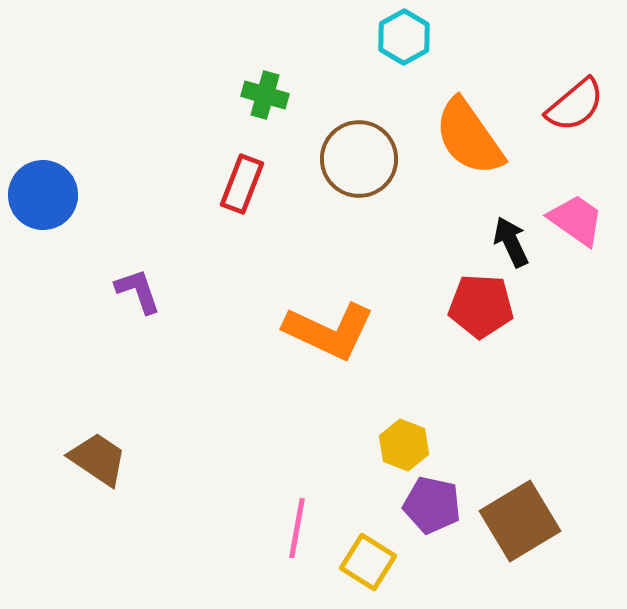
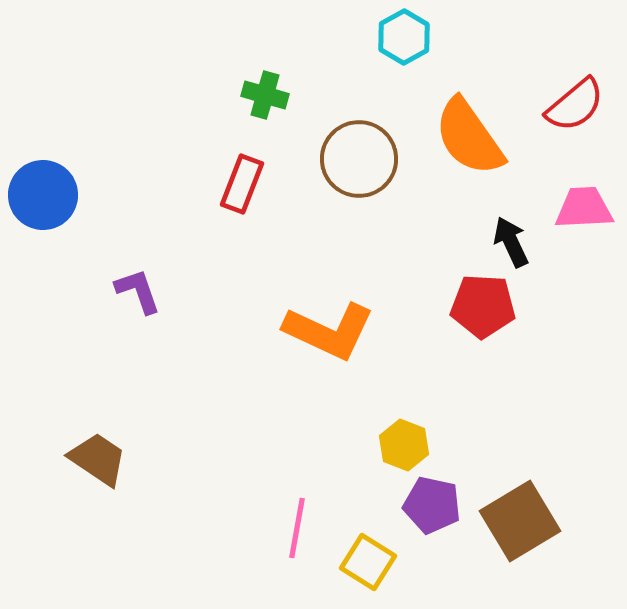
pink trapezoid: moved 8 px right, 12 px up; rotated 38 degrees counterclockwise
red pentagon: moved 2 px right
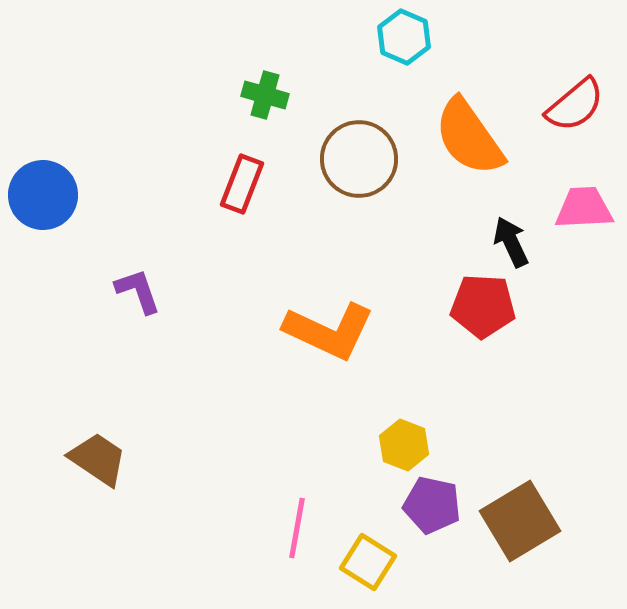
cyan hexagon: rotated 8 degrees counterclockwise
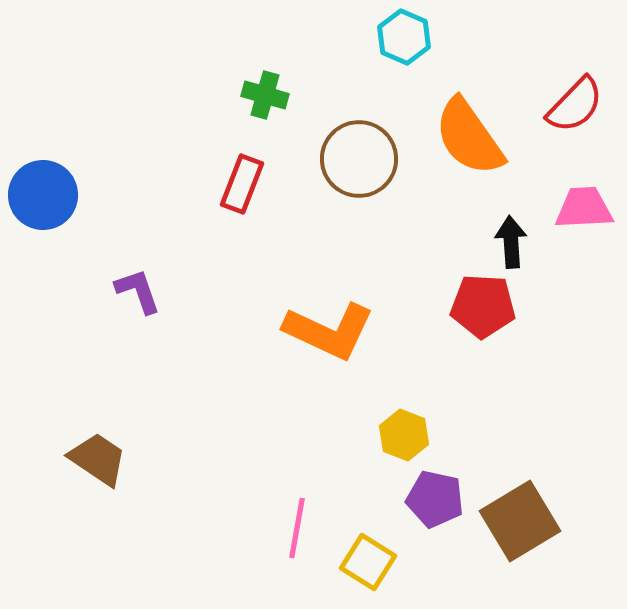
red semicircle: rotated 6 degrees counterclockwise
black arrow: rotated 21 degrees clockwise
yellow hexagon: moved 10 px up
purple pentagon: moved 3 px right, 6 px up
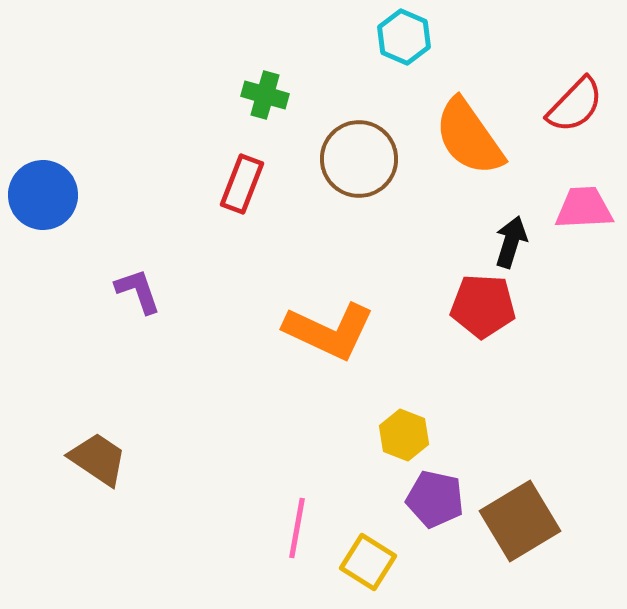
black arrow: rotated 21 degrees clockwise
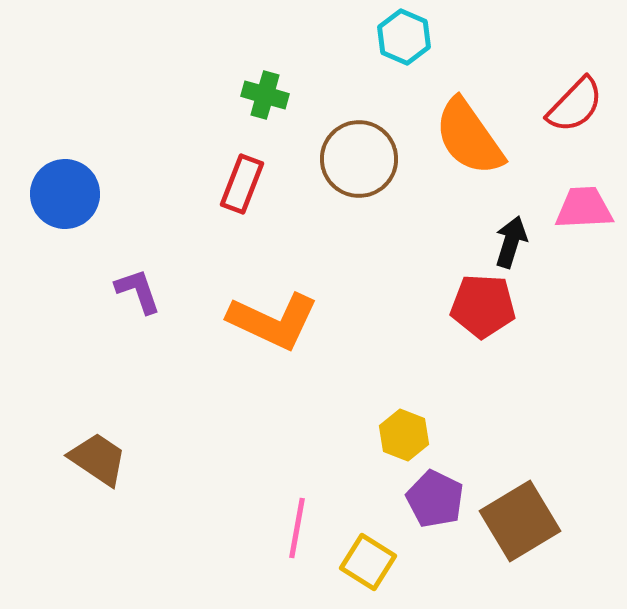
blue circle: moved 22 px right, 1 px up
orange L-shape: moved 56 px left, 10 px up
purple pentagon: rotated 14 degrees clockwise
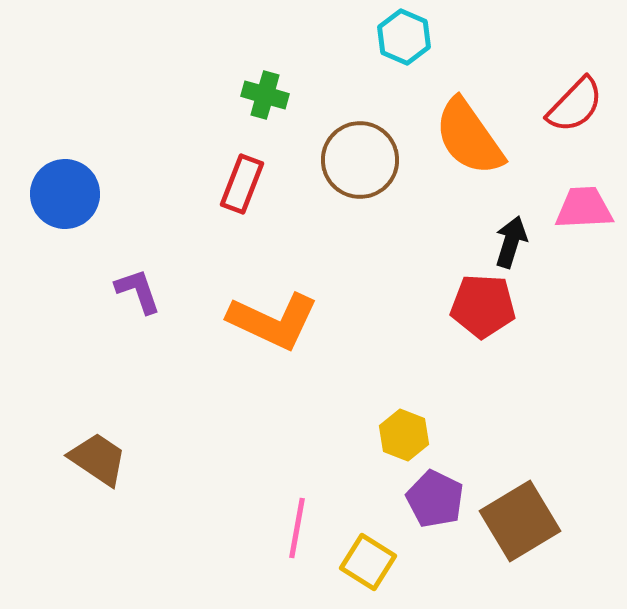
brown circle: moved 1 px right, 1 px down
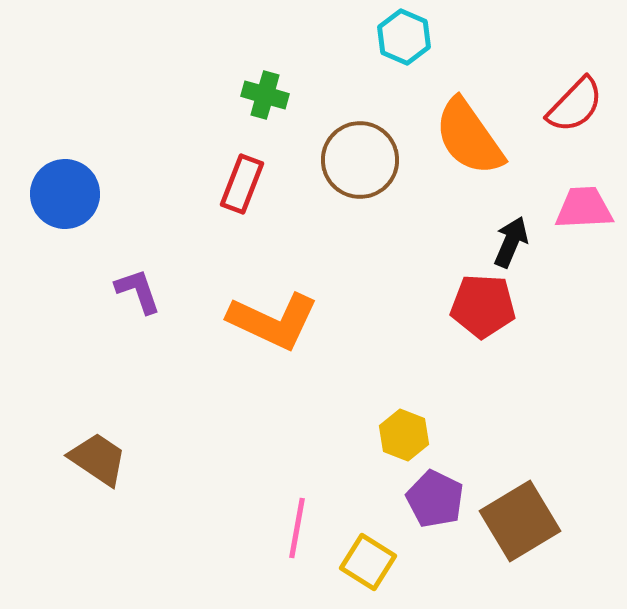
black arrow: rotated 6 degrees clockwise
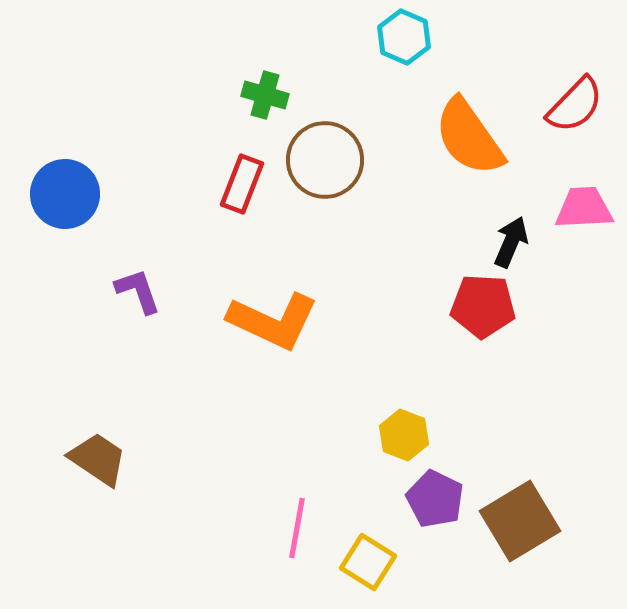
brown circle: moved 35 px left
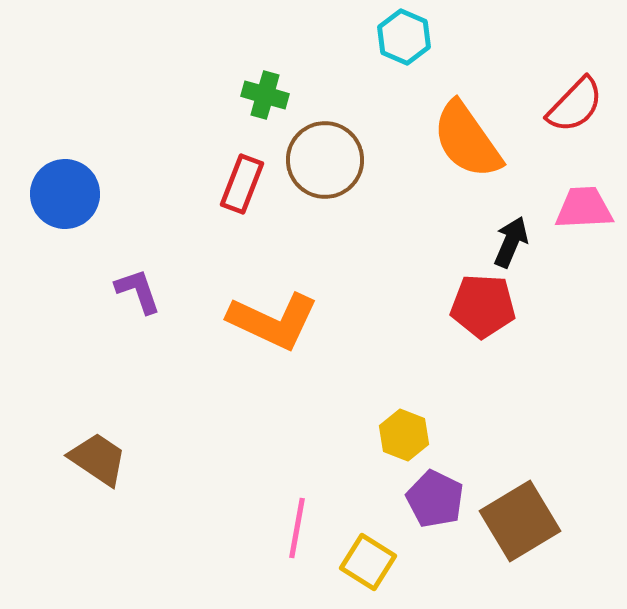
orange semicircle: moved 2 px left, 3 px down
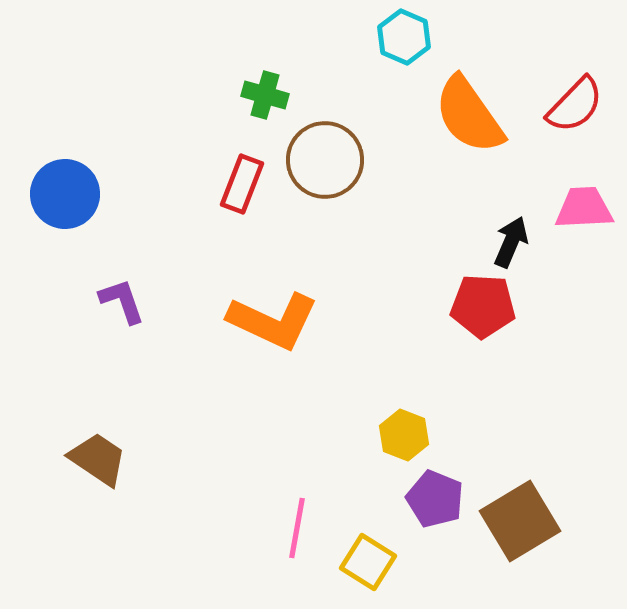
orange semicircle: moved 2 px right, 25 px up
purple L-shape: moved 16 px left, 10 px down
purple pentagon: rotated 4 degrees counterclockwise
